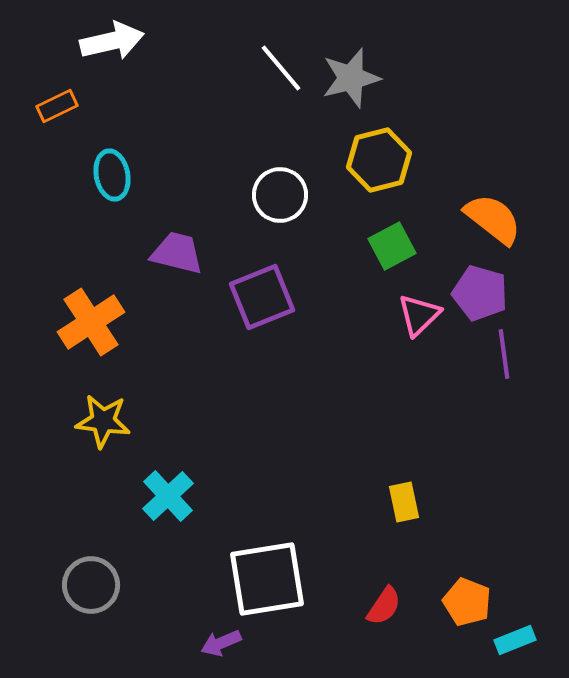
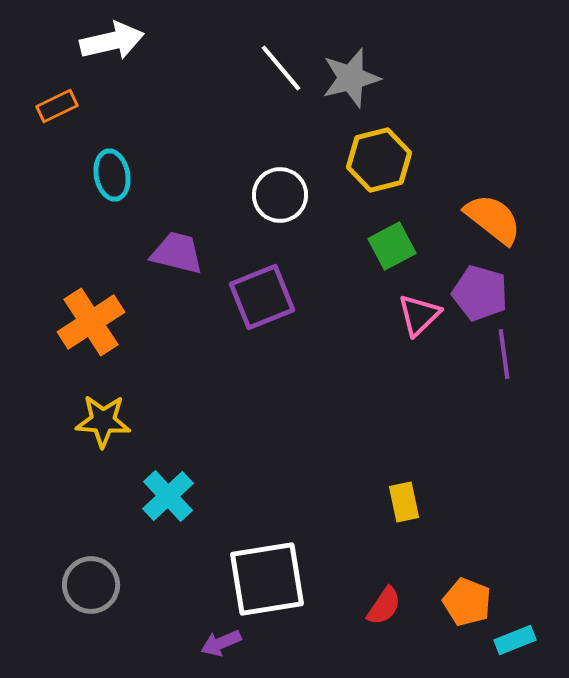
yellow star: rotated 4 degrees counterclockwise
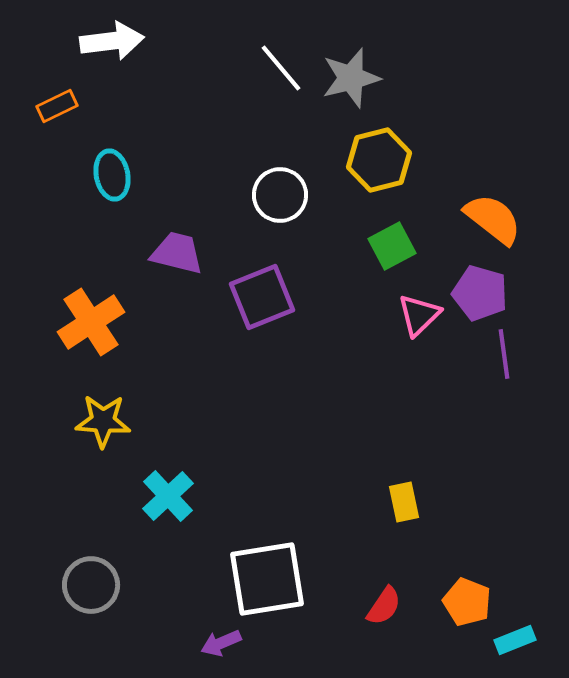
white arrow: rotated 6 degrees clockwise
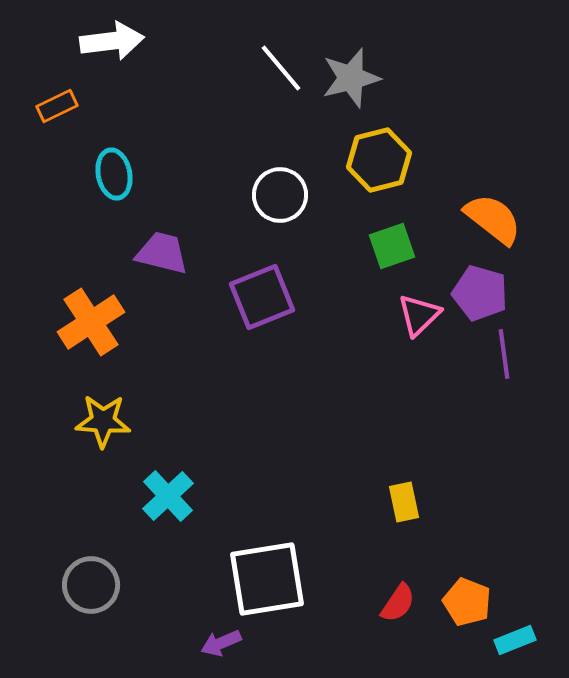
cyan ellipse: moved 2 px right, 1 px up
green square: rotated 9 degrees clockwise
purple trapezoid: moved 15 px left
red semicircle: moved 14 px right, 3 px up
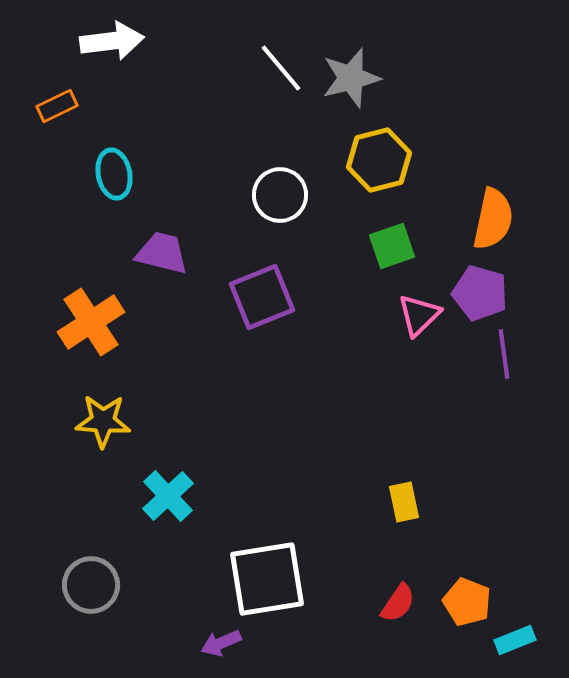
orange semicircle: rotated 64 degrees clockwise
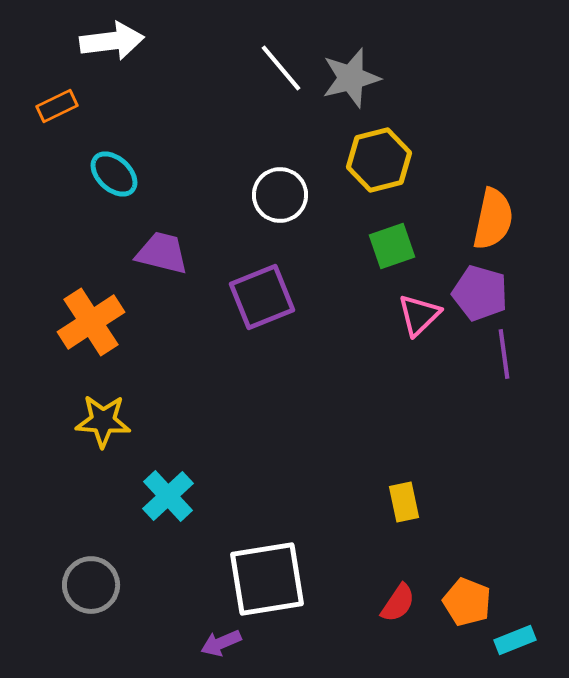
cyan ellipse: rotated 36 degrees counterclockwise
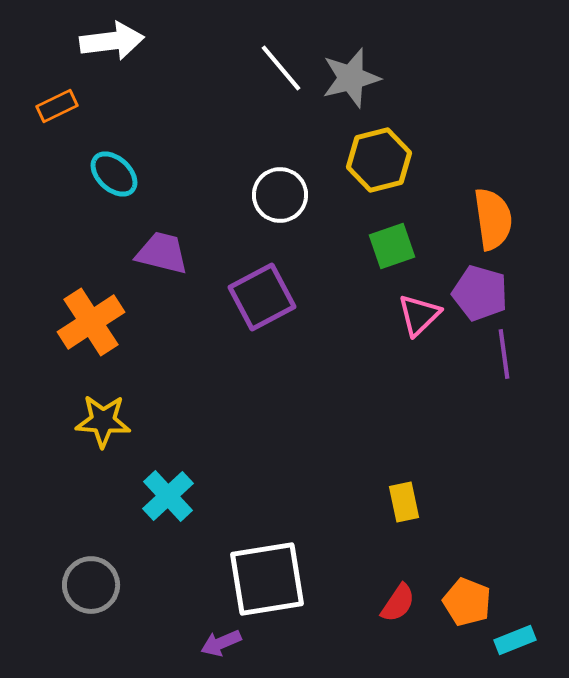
orange semicircle: rotated 20 degrees counterclockwise
purple square: rotated 6 degrees counterclockwise
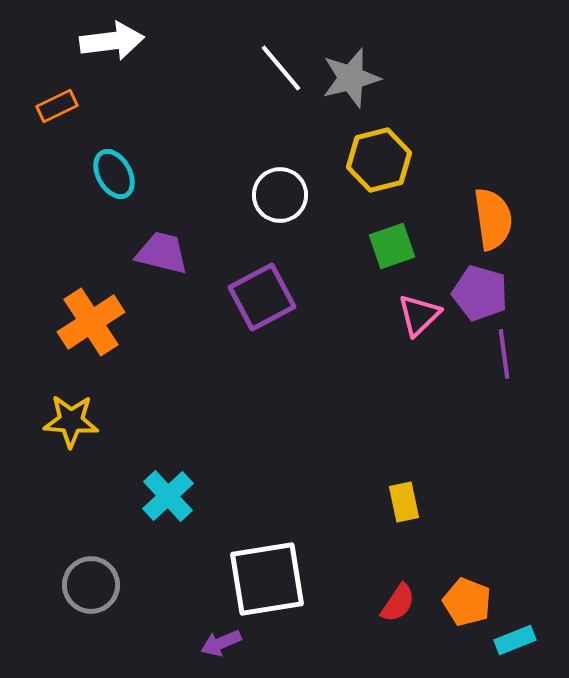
cyan ellipse: rotated 18 degrees clockwise
yellow star: moved 32 px left
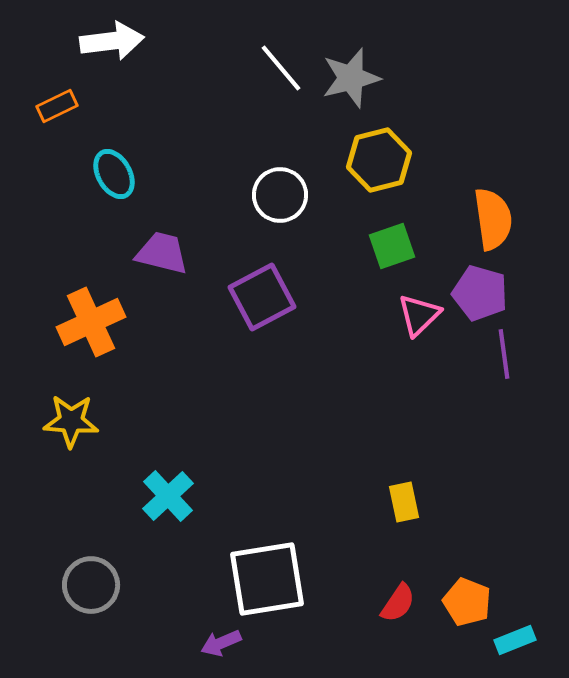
orange cross: rotated 8 degrees clockwise
